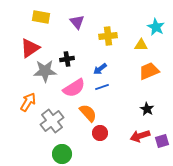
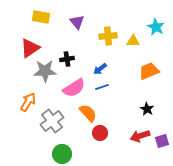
yellow triangle: moved 8 px left, 4 px up
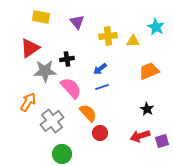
pink semicircle: moved 3 px left; rotated 100 degrees counterclockwise
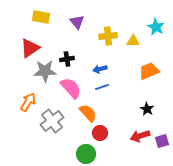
blue arrow: rotated 24 degrees clockwise
green circle: moved 24 px right
